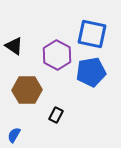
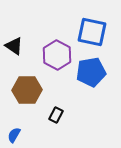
blue square: moved 2 px up
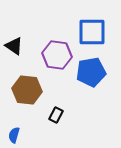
blue square: rotated 12 degrees counterclockwise
purple hexagon: rotated 20 degrees counterclockwise
brown hexagon: rotated 8 degrees clockwise
blue semicircle: rotated 14 degrees counterclockwise
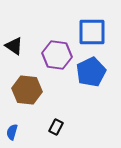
blue pentagon: rotated 16 degrees counterclockwise
black rectangle: moved 12 px down
blue semicircle: moved 2 px left, 3 px up
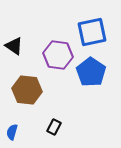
blue square: rotated 12 degrees counterclockwise
purple hexagon: moved 1 px right
blue pentagon: rotated 12 degrees counterclockwise
black rectangle: moved 2 px left
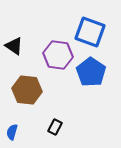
blue square: moved 2 px left; rotated 32 degrees clockwise
black rectangle: moved 1 px right
